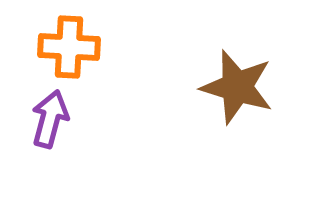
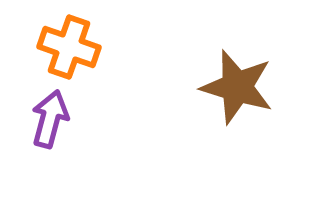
orange cross: rotated 16 degrees clockwise
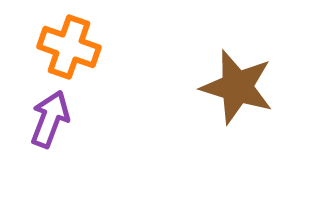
purple arrow: rotated 6 degrees clockwise
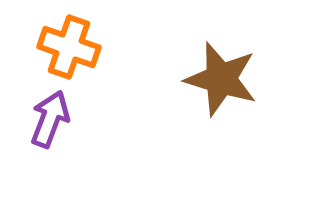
brown star: moved 16 px left, 8 px up
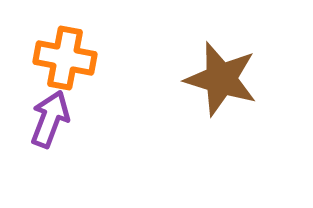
orange cross: moved 4 px left, 11 px down; rotated 8 degrees counterclockwise
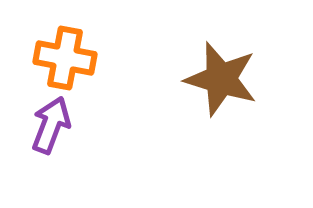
purple arrow: moved 1 px right, 6 px down
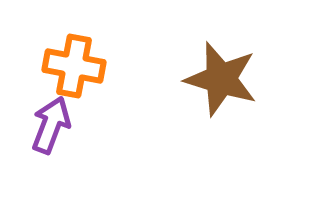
orange cross: moved 9 px right, 8 px down
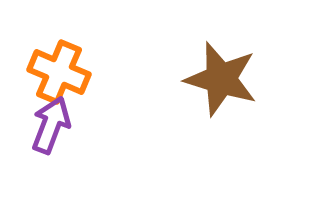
orange cross: moved 15 px left, 6 px down; rotated 12 degrees clockwise
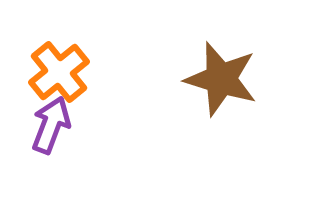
orange cross: rotated 28 degrees clockwise
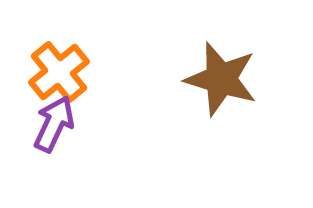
purple arrow: moved 3 px right, 1 px up; rotated 4 degrees clockwise
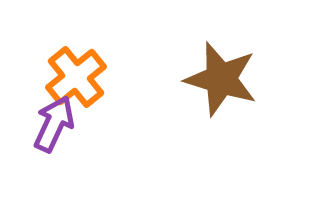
orange cross: moved 17 px right, 5 px down
